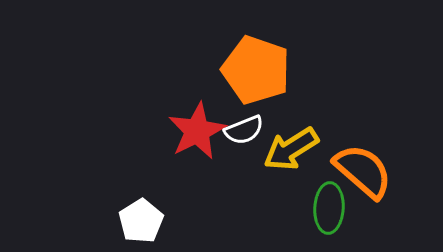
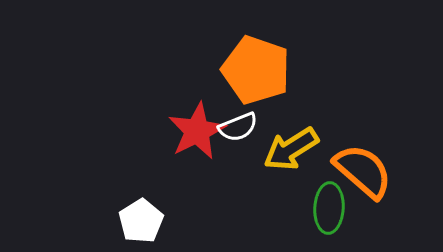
white semicircle: moved 6 px left, 3 px up
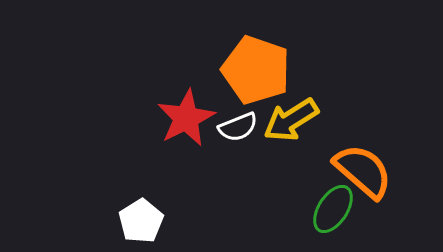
red star: moved 11 px left, 13 px up
yellow arrow: moved 29 px up
green ellipse: moved 4 px right, 1 px down; rotated 30 degrees clockwise
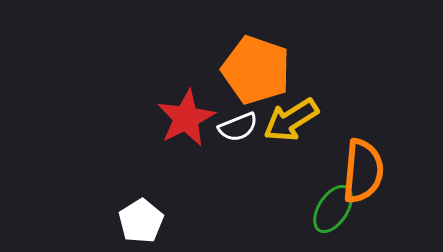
orange semicircle: rotated 54 degrees clockwise
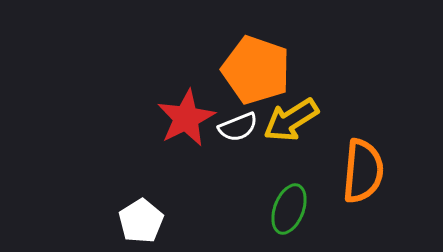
green ellipse: moved 44 px left; rotated 12 degrees counterclockwise
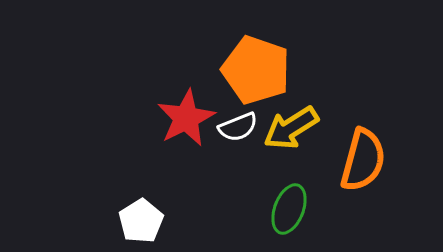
yellow arrow: moved 8 px down
orange semicircle: moved 11 px up; rotated 10 degrees clockwise
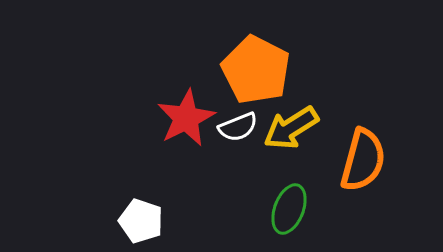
orange pentagon: rotated 8 degrees clockwise
white pentagon: rotated 21 degrees counterclockwise
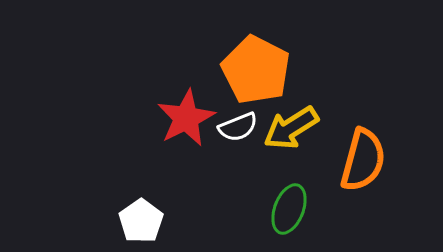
white pentagon: rotated 18 degrees clockwise
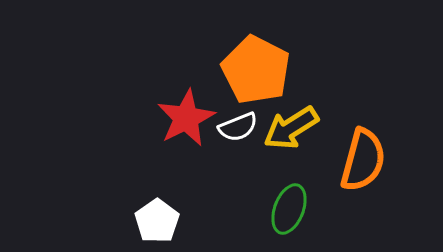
white pentagon: moved 16 px right
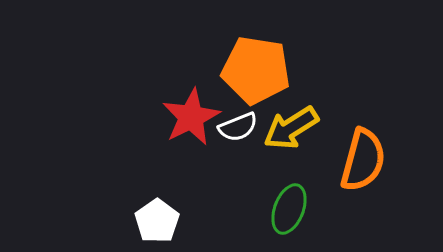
orange pentagon: rotated 18 degrees counterclockwise
red star: moved 5 px right, 1 px up
